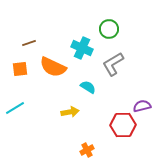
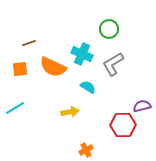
cyan cross: moved 6 px down
orange cross: moved 1 px left
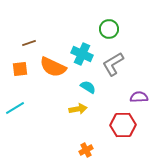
purple semicircle: moved 3 px left, 9 px up; rotated 12 degrees clockwise
yellow arrow: moved 8 px right, 3 px up
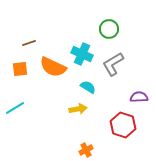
red hexagon: rotated 20 degrees clockwise
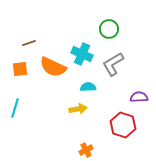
cyan semicircle: rotated 35 degrees counterclockwise
cyan line: rotated 42 degrees counterclockwise
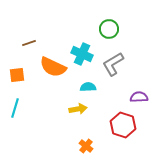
orange square: moved 3 px left, 6 px down
orange cross: moved 4 px up; rotated 24 degrees counterclockwise
